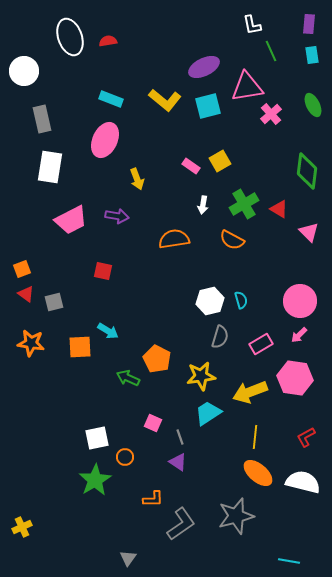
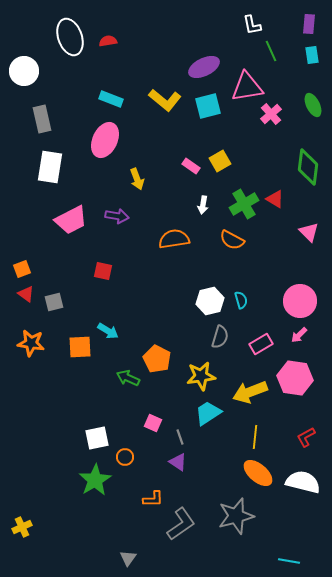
green diamond at (307, 171): moved 1 px right, 4 px up
red triangle at (279, 209): moved 4 px left, 10 px up
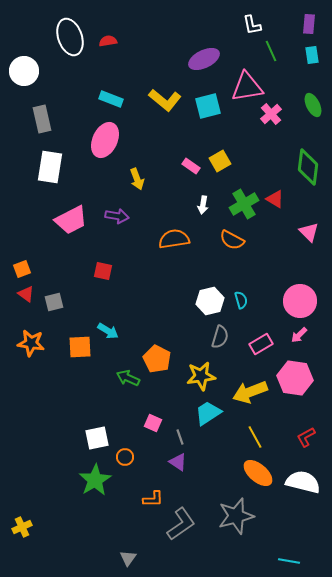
purple ellipse at (204, 67): moved 8 px up
yellow line at (255, 437): rotated 35 degrees counterclockwise
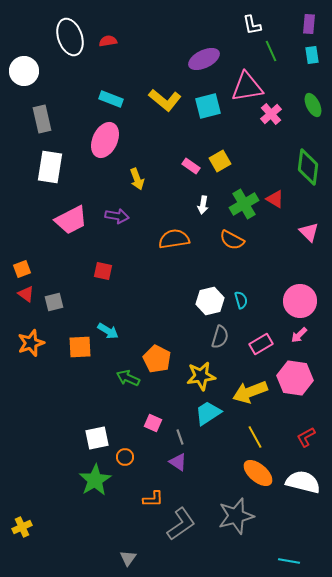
orange star at (31, 343): rotated 28 degrees counterclockwise
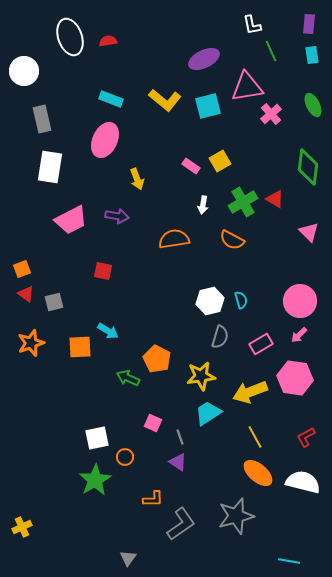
green cross at (244, 204): moved 1 px left, 2 px up
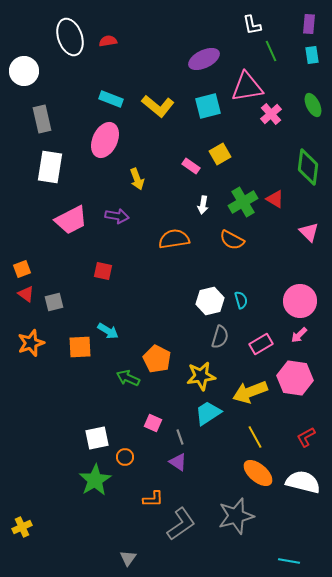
yellow L-shape at (165, 100): moved 7 px left, 6 px down
yellow square at (220, 161): moved 7 px up
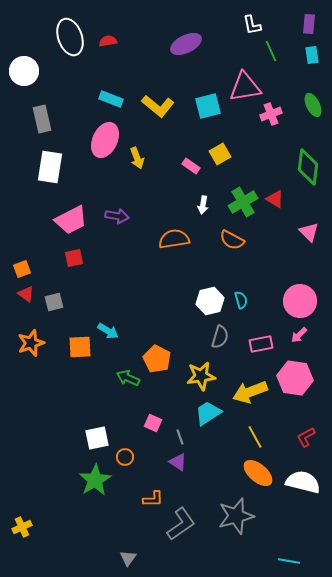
purple ellipse at (204, 59): moved 18 px left, 15 px up
pink triangle at (247, 87): moved 2 px left
pink cross at (271, 114): rotated 20 degrees clockwise
yellow arrow at (137, 179): moved 21 px up
red square at (103, 271): moved 29 px left, 13 px up; rotated 24 degrees counterclockwise
pink rectangle at (261, 344): rotated 20 degrees clockwise
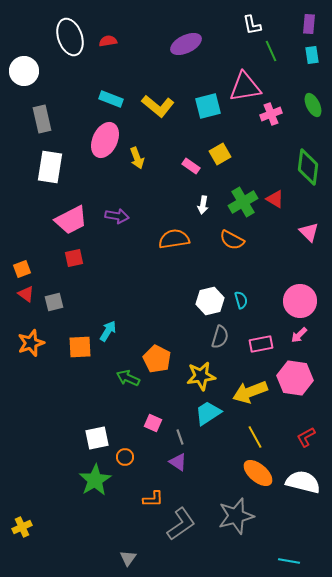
cyan arrow at (108, 331): rotated 90 degrees counterclockwise
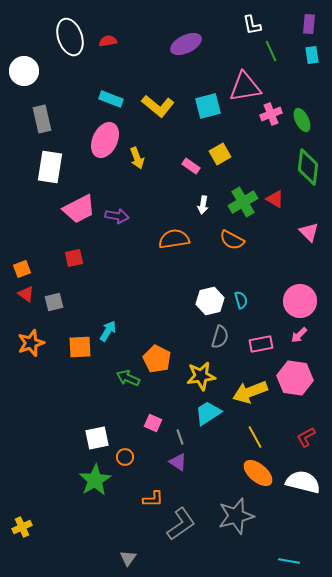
green ellipse at (313, 105): moved 11 px left, 15 px down
pink trapezoid at (71, 220): moved 8 px right, 11 px up
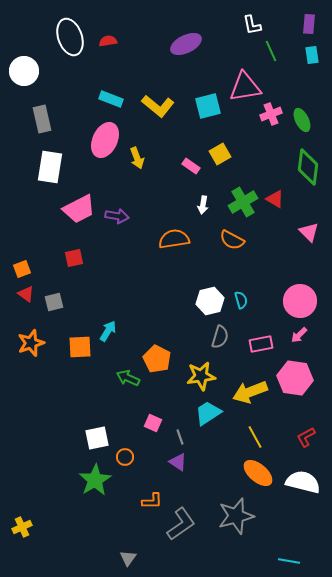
orange L-shape at (153, 499): moved 1 px left, 2 px down
